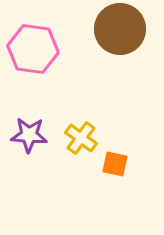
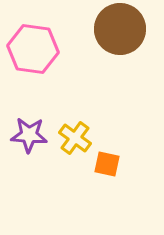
yellow cross: moved 6 px left
orange square: moved 8 px left
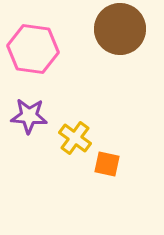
purple star: moved 19 px up
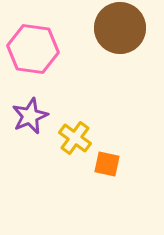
brown circle: moved 1 px up
purple star: moved 1 px right; rotated 27 degrees counterclockwise
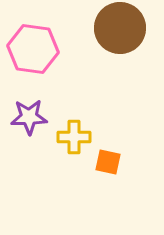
purple star: moved 1 px left, 1 px down; rotated 21 degrees clockwise
yellow cross: moved 1 px left, 1 px up; rotated 36 degrees counterclockwise
orange square: moved 1 px right, 2 px up
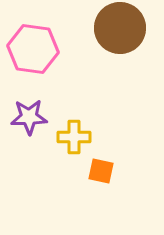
orange square: moved 7 px left, 9 px down
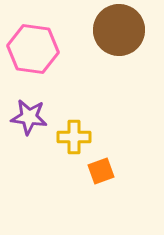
brown circle: moved 1 px left, 2 px down
purple star: rotated 9 degrees clockwise
orange square: rotated 32 degrees counterclockwise
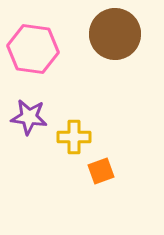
brown circle: moved 4 px left, 4 px down
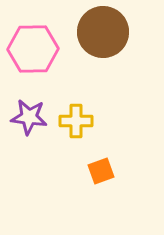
brown circle: moved 12 px left, 2 px up
pink hexagon: rotated 9 degrees counterclockwise
yellow cross: moved 2 px right, 16 px up
